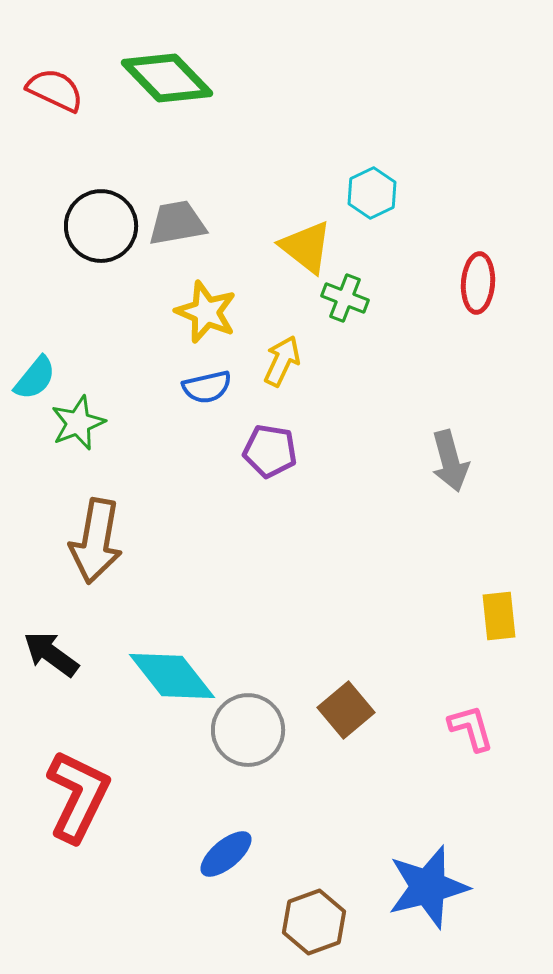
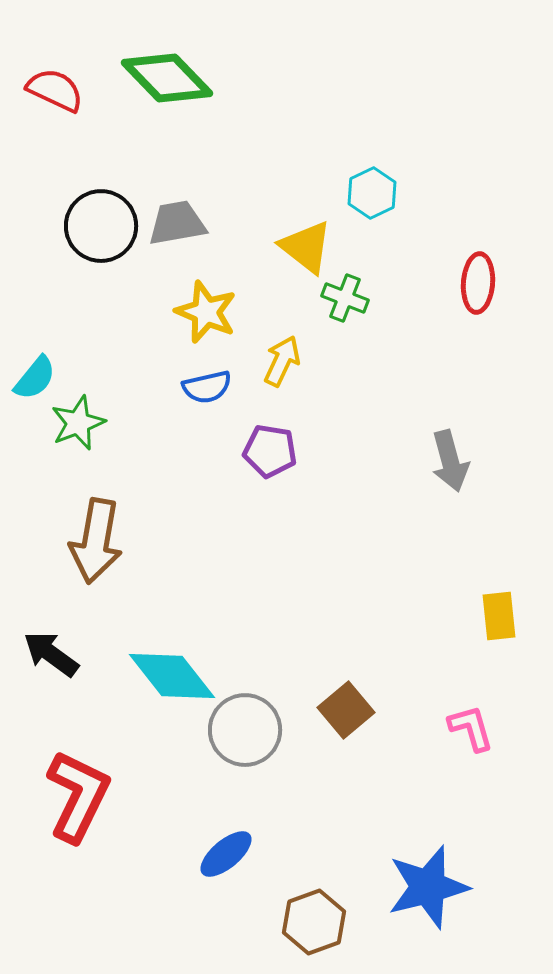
gray circle: moved 3 px left
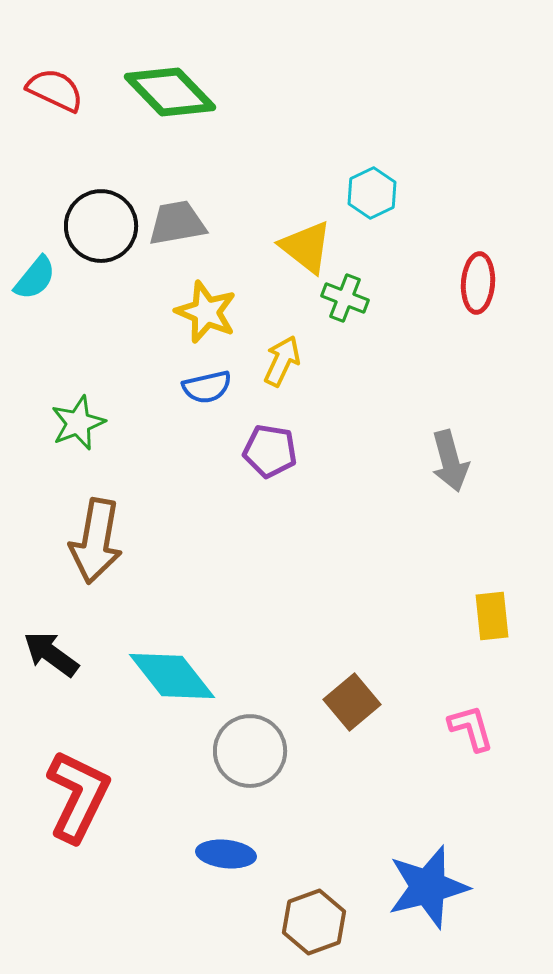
green diamond: moved 3 px right, 14 px down
cyan semicircle: moved 100 px up
yellow rectangle: moved 7 px left
brown square: moved 6 px right, 8 px up
gray circle: moved 5 px right, 21 px down
blue ellipse: rotated 46 degrees clockwise
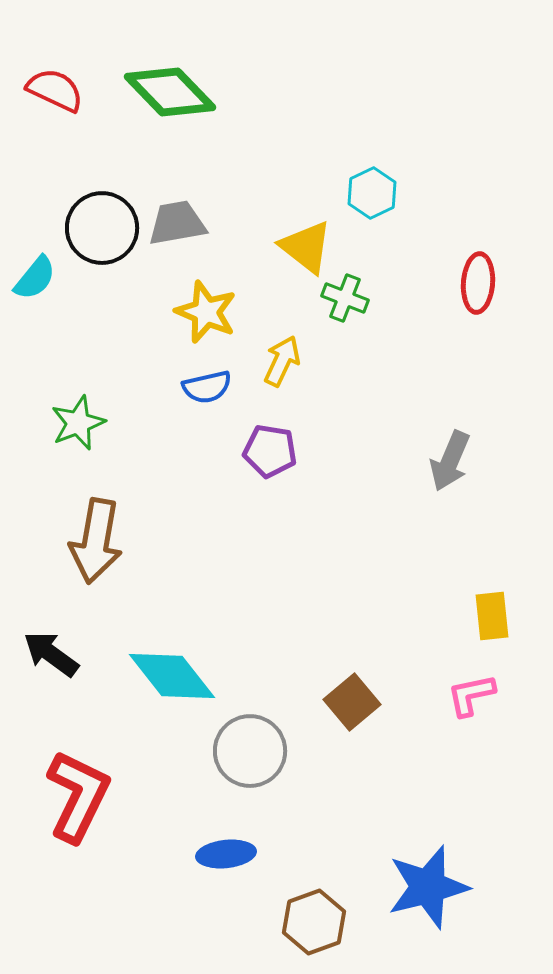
black circle: moved 1 px right, 2 px down
gray arrow: rotated 38 degrees clockwise
pink L-shape: moved 33 px up; rotated 86 degrees counterclockwise
blue ellipse: rotated 12 degrees counterclockwise
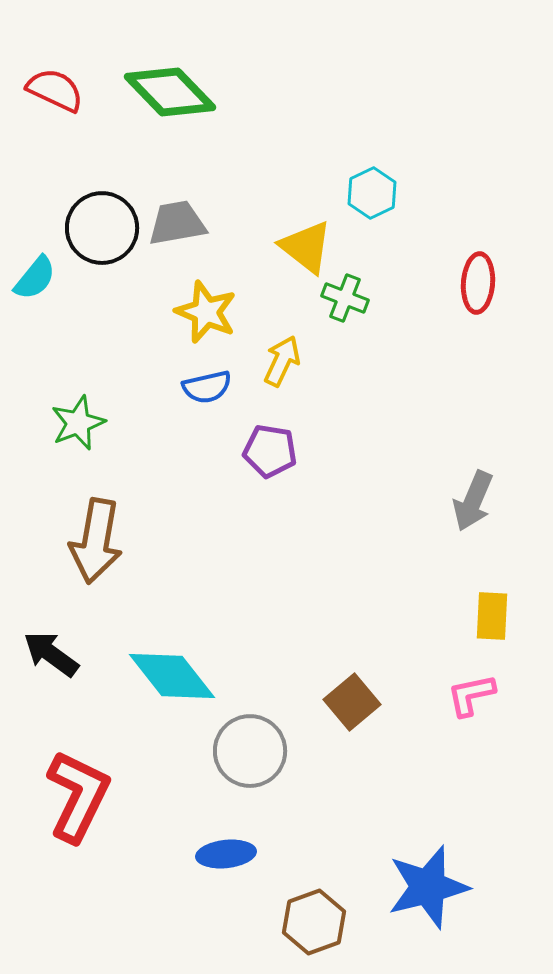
gray arrow: moved 23 px right, 40 px down
yellow rectangle: rotated 9 degrees clockwise
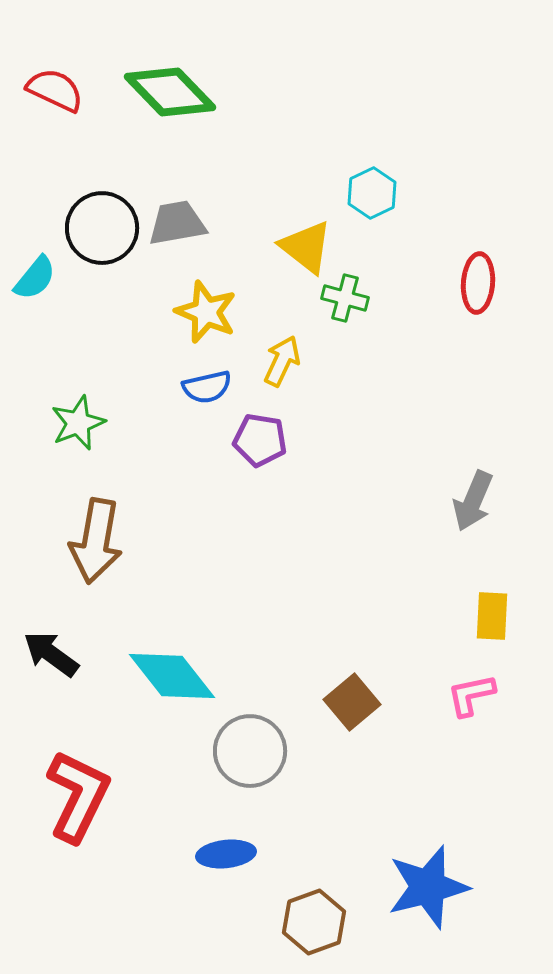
green cross: rotated 6 degrees counterclockwise
purple pentagon: moved 10 px left, 11 px up
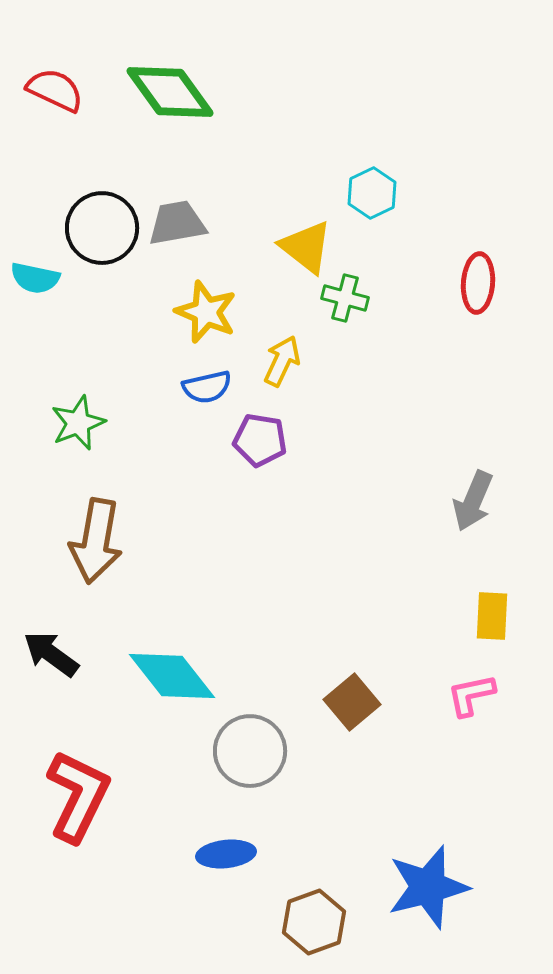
green diamond: rotated 8 degrees clockwise
cyan semicircle: rotated 63 degrees clockwise
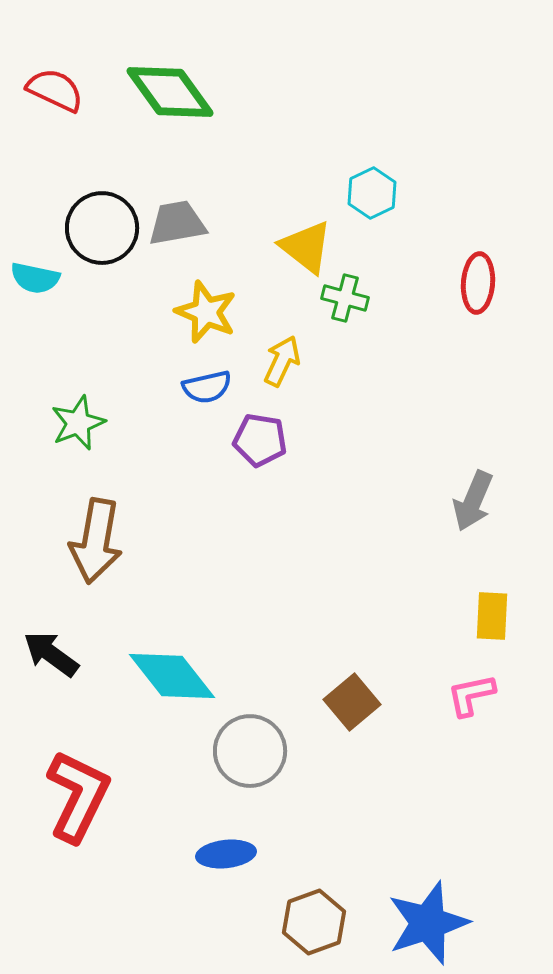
blue star: moved 36 px down; rotated 4 degrees counterclockwise
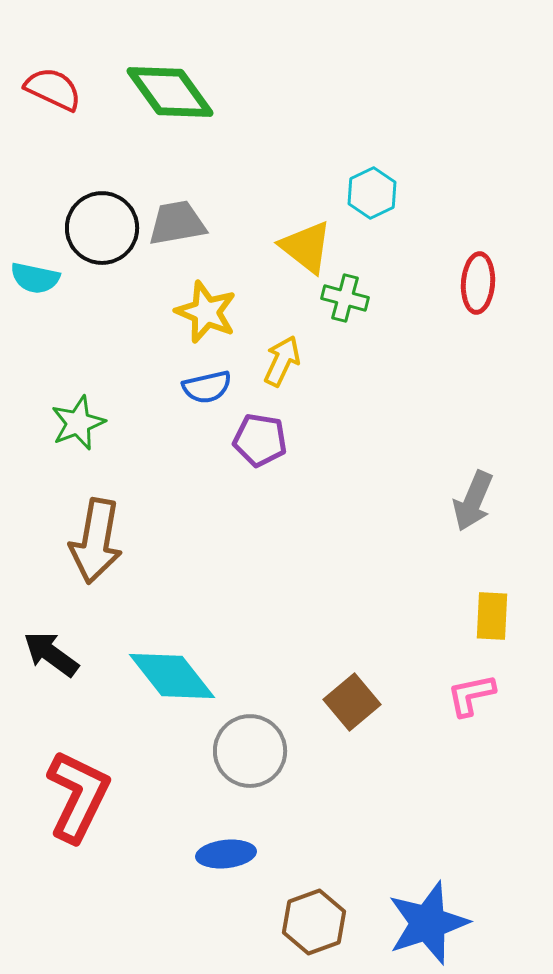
red semicircle: moved 2 px left, 1 px up
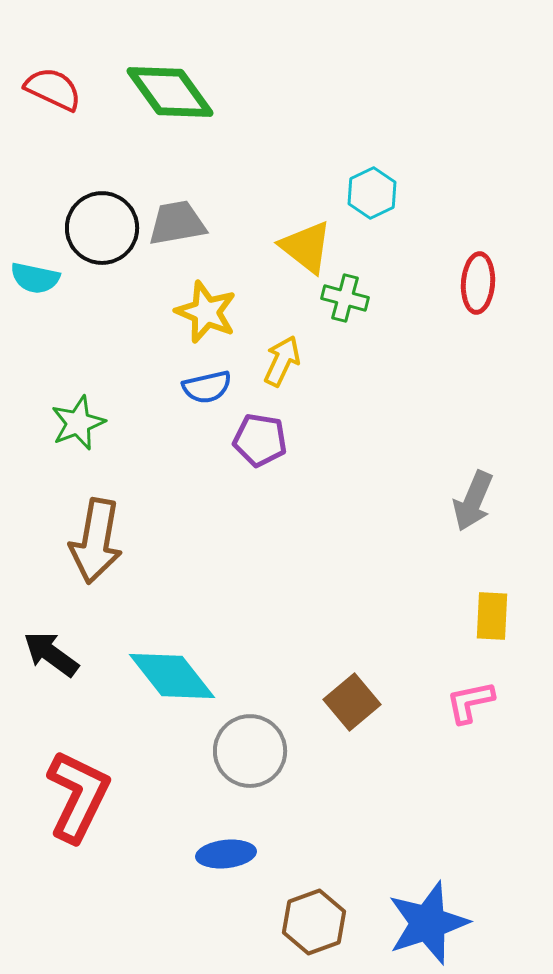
pink L-shape: moved 1 px left, 7 px down
